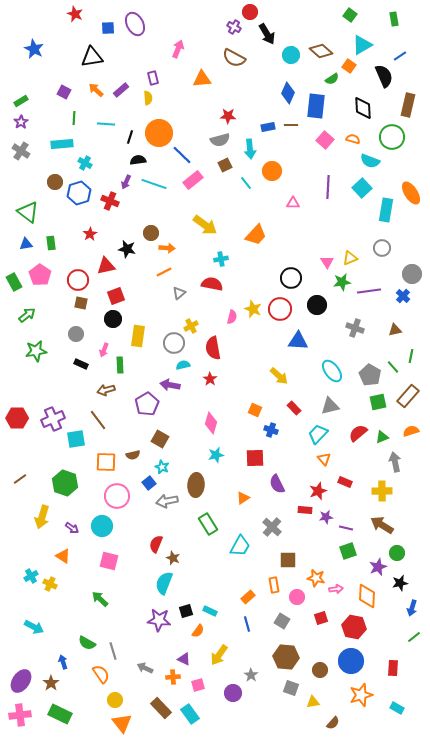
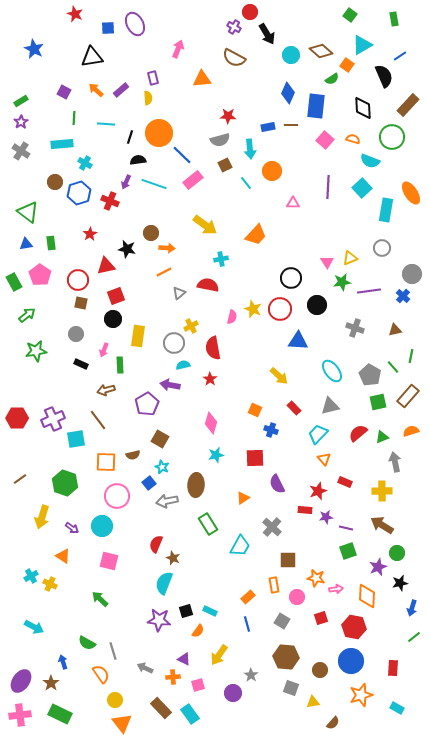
orange square at (349, 66): moved 2 px left, 1 px up
brown rectangle at (408, 105): rotated 30 degrees clockwise
red semicircle at (212, 284): moved 4 px left, 1 px down
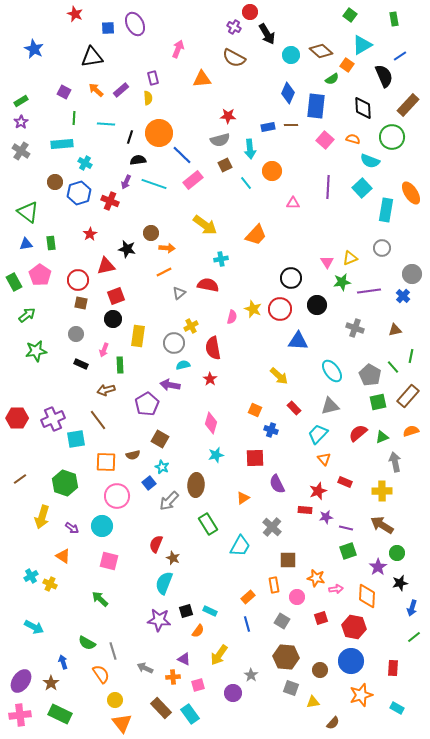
gray arrow at (167, 501): moved 2 px right; rotated 35 degrees counterclockwise
purple star at (378, 567): rotated 12 degrees counterclockwise
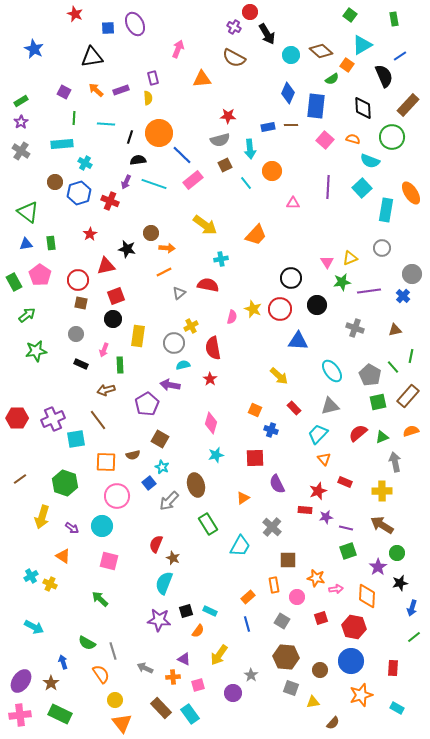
purple rectangle at (121, 90): rotated 21 degrees clockwise
brown ellipse at (196, 485): rotated 20 degrees counterclockwise
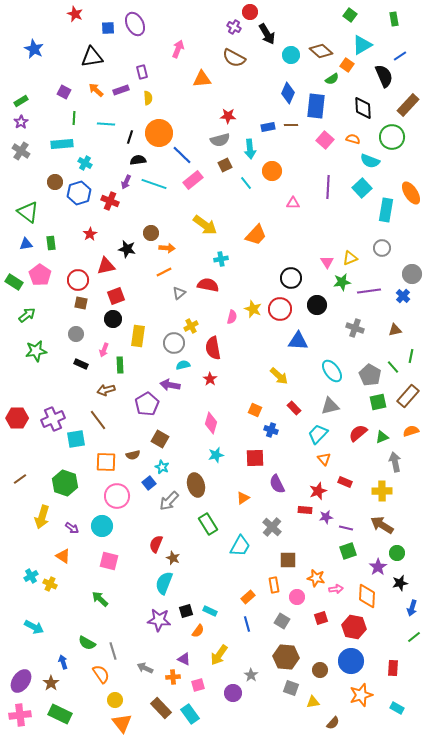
purple rectangle at (153, 78): moved 11 px left, 6 px up
green rectangle at (14, 282): rotated 30 degrees counterclockwise
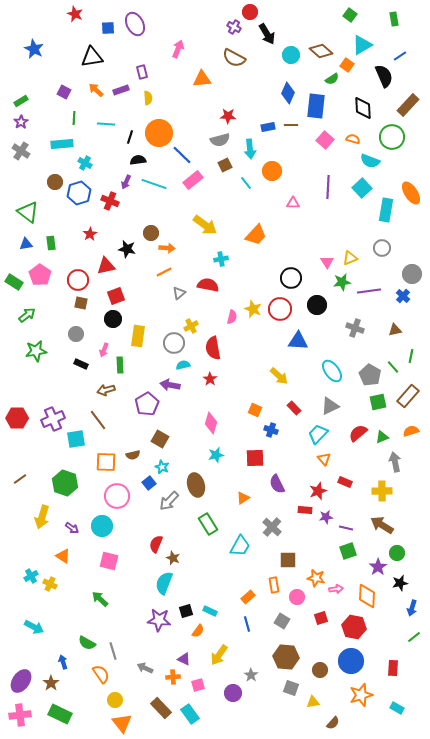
gray triangle at (330, 406): rotated 12 degrees counterclockwise
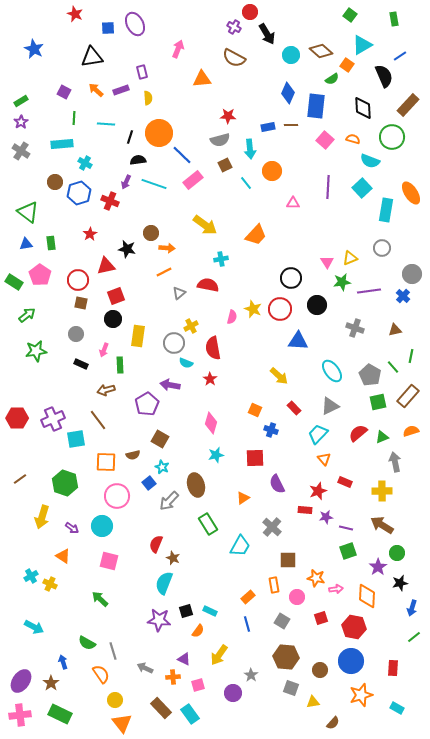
cyan semicircle at (183, 365): moved 3 px right, 2 px up; rotated 144 degrees counterclockwise
